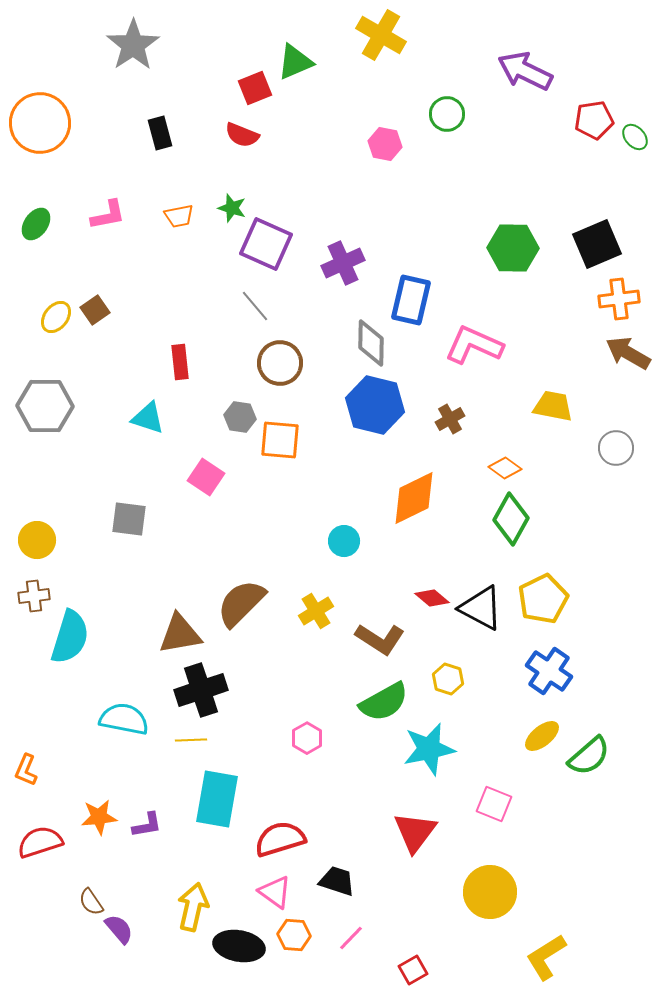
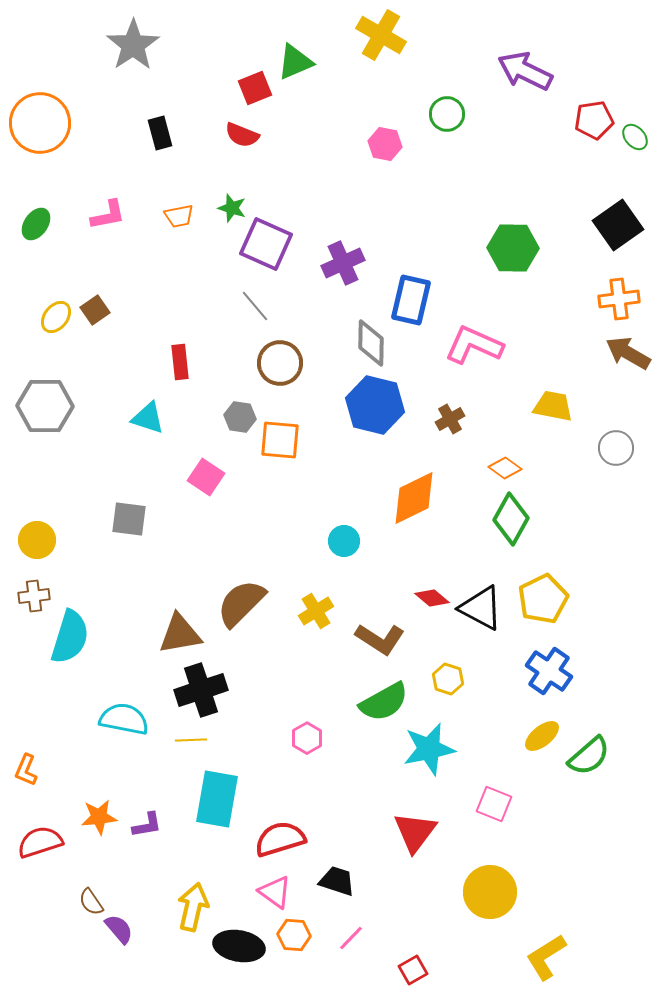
black square at (597, 244): moved 21 px right, 19 px up; rotated 12 degrees counterclockwise
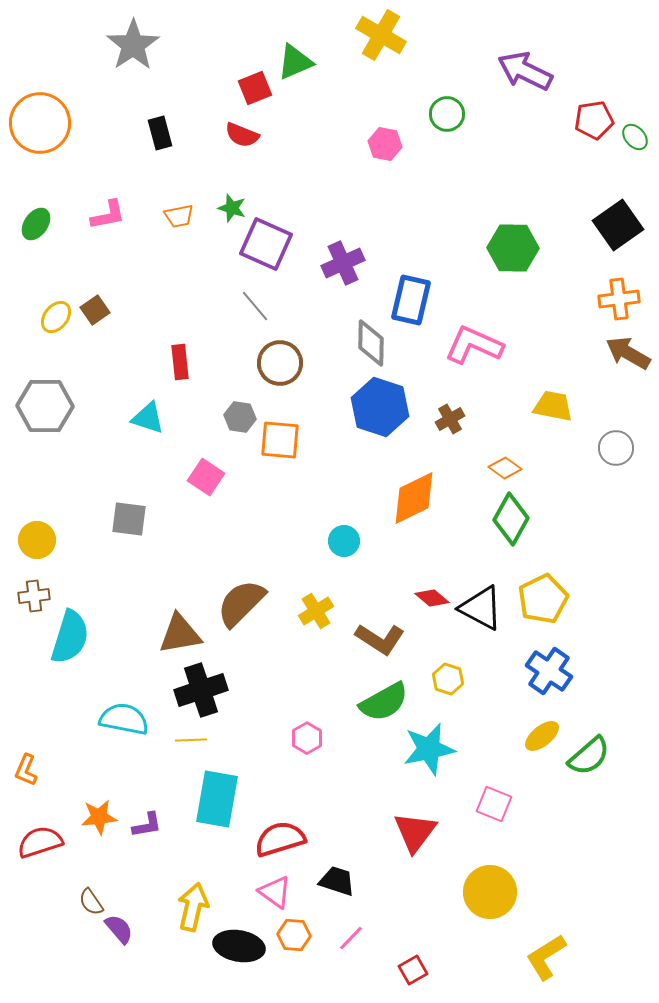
blue hexagon at (375, 405): moved 5 px right, 2 px down; rotated 4 degrees clockwise
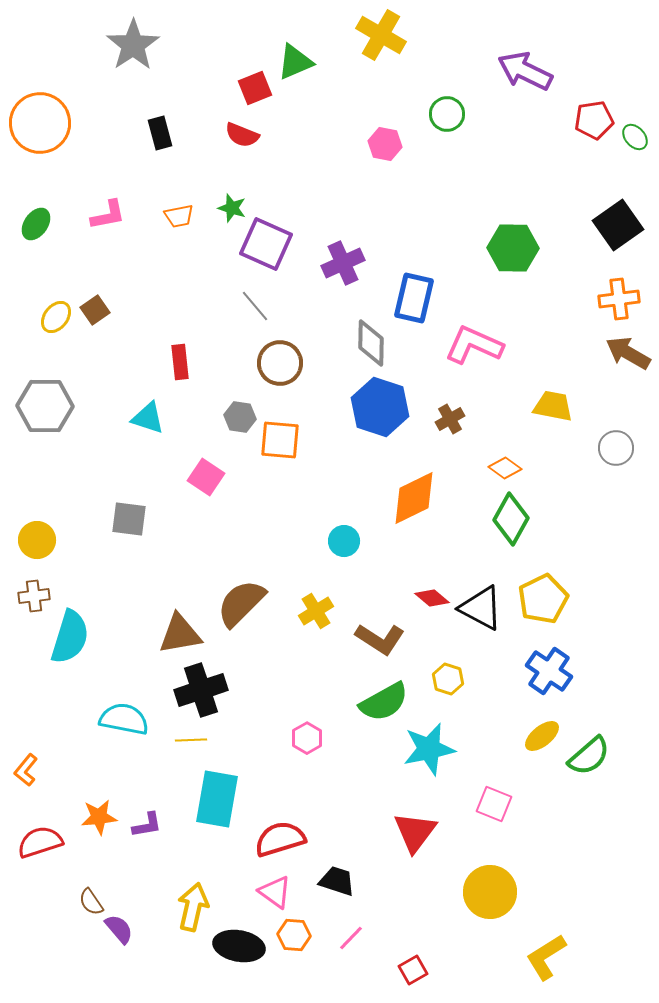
blue rectangle at (411, 300): moved 3 px right, 2 px up
orange L-shape at (26, 770): rotated 16 degrees clockwise
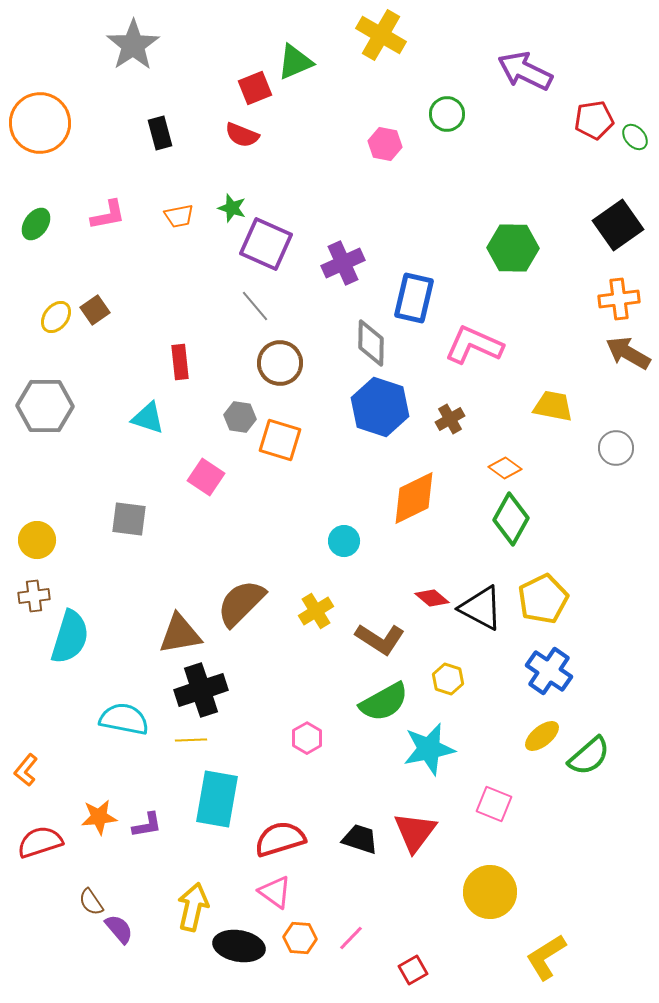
orange square at (280, 440): rotated 12 degrees clockwise
black trapezoid at (337, 881): moved 23 px right, 42 px up
orange hexagon at (294, 935): moved 6 px right, 3 px down
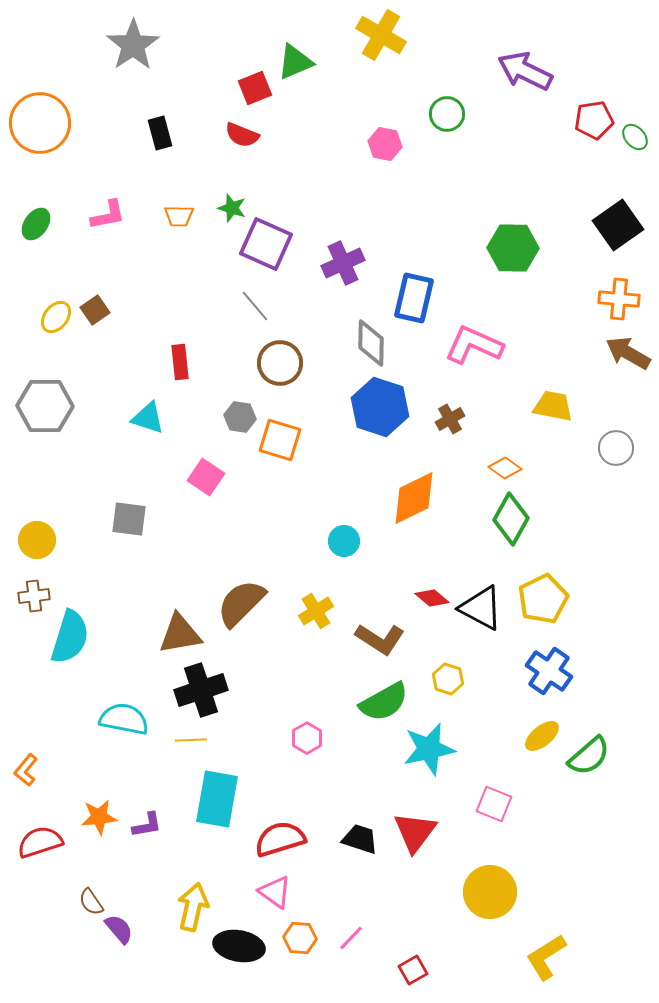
orange trapezoid at (179, 216): rotated 12 degrees clockwise
orange cross at (619, 299): rotated 12 degrees clockwise
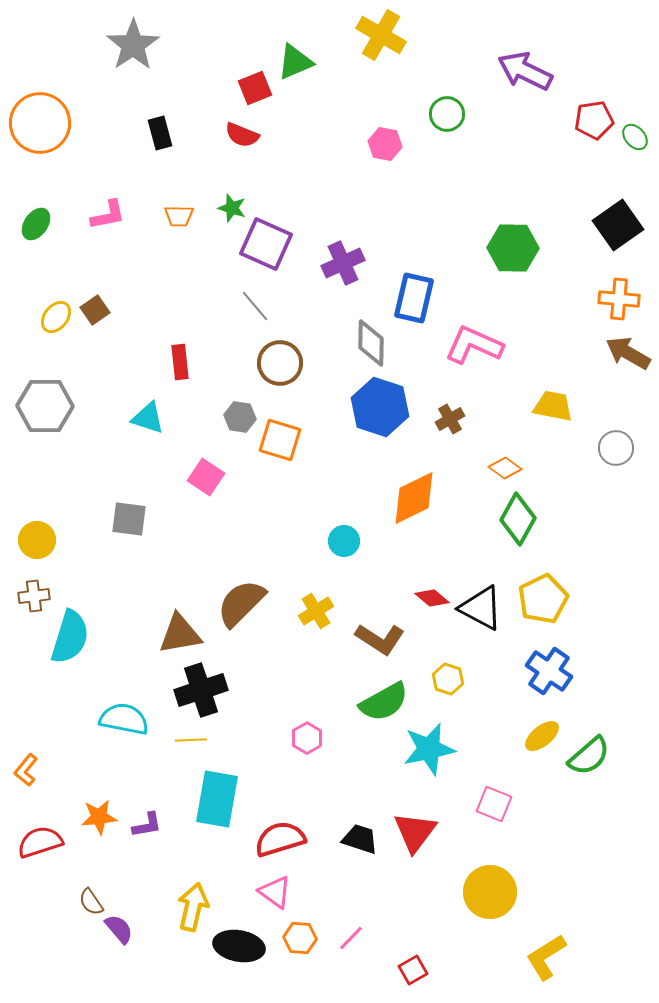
green diamond at (511, 519): moved 7 px right
